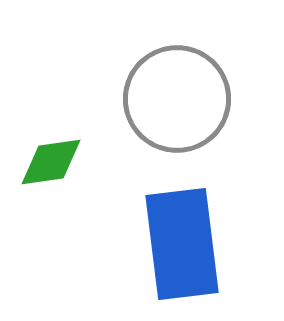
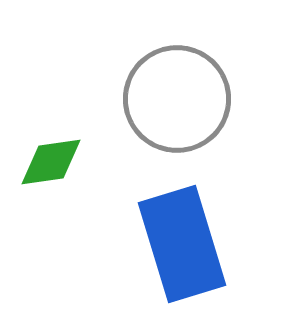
blue rectangle: rotated 10 degrees counterclockwise
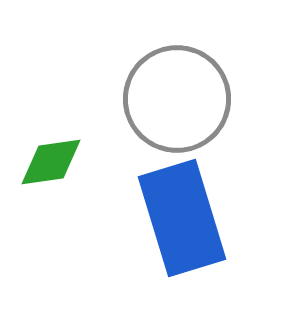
blue rectangle: moved 26 px up
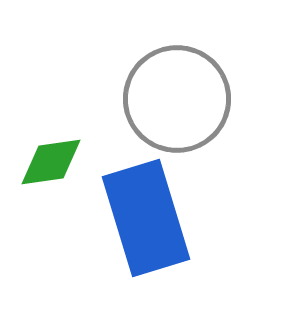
blue rectangle: moved 36 px left
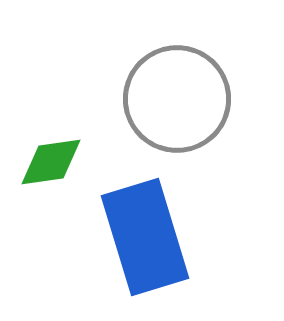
blue rectangle: moved 1 px left, 19 px down
